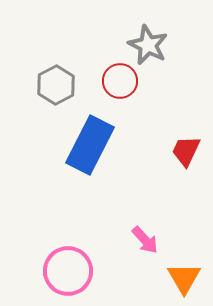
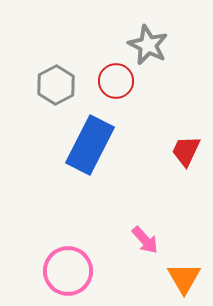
red circle: moved 4 px left
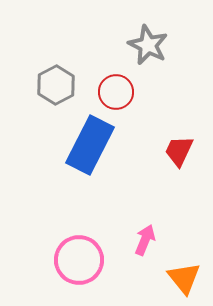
red circle: moved 11 px down
red trapezoid: moved 7 px left
pink arrow: rotated 116 degrees counterclockwise
pink circle: moved 11 px right, 11 px up
orange triangle: rotated 9 degrees counterclockwise
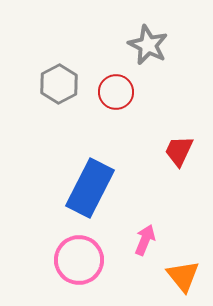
gray hexagon: moved 3 px right, 1 px up
blue rectangle: moved 43 px down
orange triangle: moved 1 px left, 2 px up
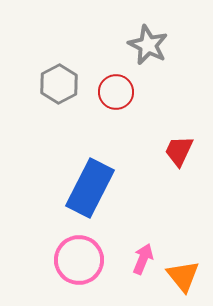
pink arrow: moved 2 px left, 19 px down
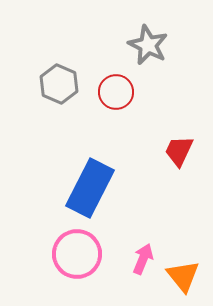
gray hexagon: rotated 9 degrees counterclockwise
pink circle: moved 2 px left, 6 px up
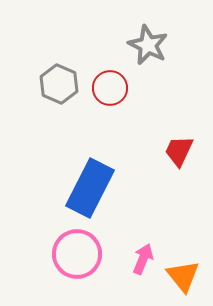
red circle: moved 6 px left, 4 px up
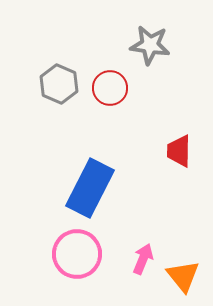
gray star: moved 2 px right; rotated 18 degrees counterclockwise
red trapezoid: rotated 24 degrees counterclockwise
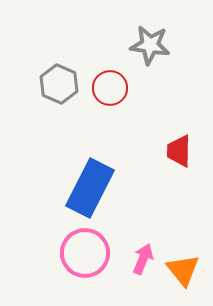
pink circle: moved 8 px right, 1 px up
orange triangle: moved 6 px up
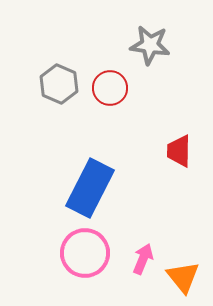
orange triangle: moved 7 px down
